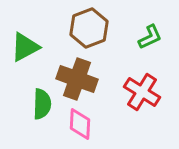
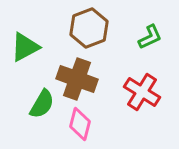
green semicircle: rotated 28 degrees clockwise
pink diamond: rotated 12 degrees clockwise
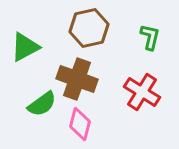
brown hexagon: rotated 9 degrees clockwise
green L-shape: rotated 52 degrees counterclockwise
green semicircle: rotated 24 degrees clockwise
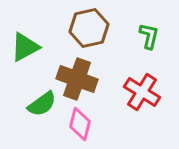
green L-shape: moved 1 px left, 1 px up
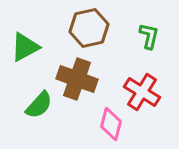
green semicircle: moved 3 px left, 1 px down; rotated 12 degrees counterclockwise
pink diamond: moved 31 px right
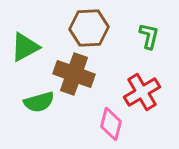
brown hexagon: rotated 9 degrees clockwise
brown cross: moved 3 px left, 5 px up
red cross: rotated 27 degrees clockwise
green semicircle: moved 3 px up; rotated 32 degrees clockwise
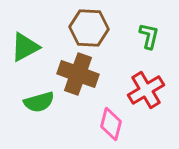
brown hexagon: rotated 6 degrees clockwise
brown cross: moved 4 px right
red cross: moved 4 px right, 2 px up
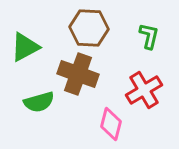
red cross: moved 2 px left
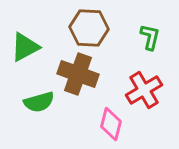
green L-shape: moved 1 px right, 1 px down
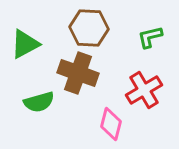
green L-shape: rotated 116 degrees counterclockwise
green triangle: moved 3 px up
brown cross: moved 1 px up
